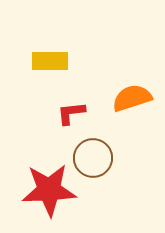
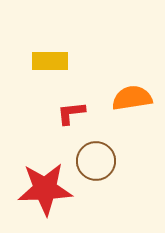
orange semicircle: rotated 9 degrees clockwise
brown circle: moved 3 px right, 3 px down
red star: moved 4 px left, 1 px up
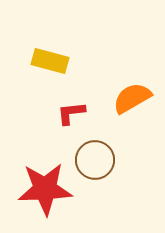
yellow rectangle: rotated 15 degrees clockwise
orange semicircle: rotated 21 degrees counterclockwise
brown circle: moved 1 px left, 1 px up
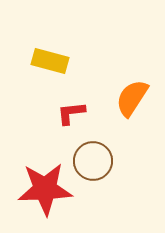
orange semicircle: rotated 27 degrees counterclockwise
brown circle: moved 2 px left, 1 px down
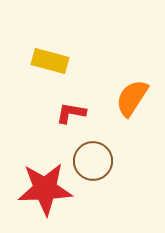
red L-shape: rotated 16 degrees clockwise
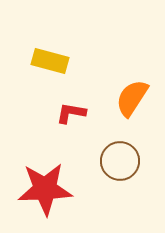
brown circle: moved 27 px right
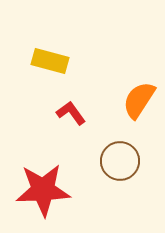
orange semicircle: moved 7 px right, 2 px down
red L-shape: rotated 44 degrees clockwise
red star: moved 2 px left, 1 px down
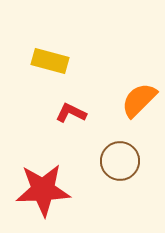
orange semicircle: rotated 12 degrees clockwise
red L-shape: rotated 28 degrees counterclockwise
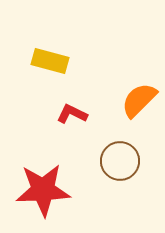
red L-shape: moved 1 px right, 1 px down
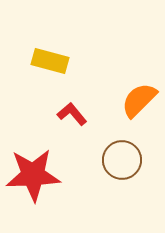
red L-shape: rotated 24 degrees clockwise
brown circle: moved 2 px right, 1 px up
red star: moved 10 px left, 15 px up
